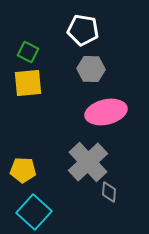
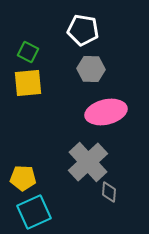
yellow pentagon: moved 8 px down
cyan square: rotated 24 degrees clockwise
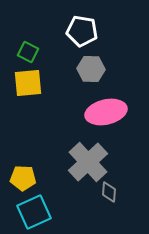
white pentagon: moved 1 px left, 1 px down
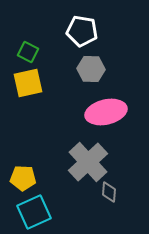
yellow square: rotated 8 degrees counterclockwise
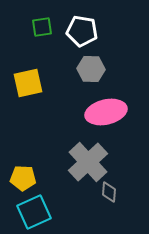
green square: moved 14 px right, 25 px up; rotated 35 degrees counterclockwise
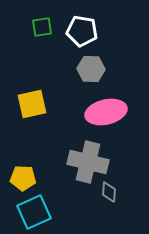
yellow square: moved 4 px right, 21 px down
gray cross: rotated 33 degrees counterclockwise
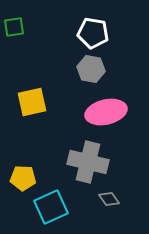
green square: moved 28 px left
white pentagon: moved 11 px right, 2 px down
gray hexagon: rotated 8 degrees clockwise
yellow square: moved 2 px up
gray diamond: moved 7 px down; rotated 40 degrees counterclockwise
cyan square: moved 17 px right, 5 px up
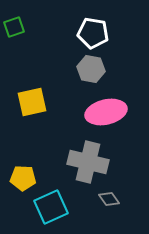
green square: rotated 10 degrees counterclockwise
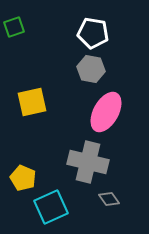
pink ellipse: rotated 48 degrees counterclockwise
yellow pentagon: rotated 20 degrees clockwise
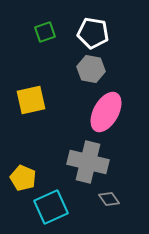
green square: moved 31 px right, 5 px down
yellow square: moved 1 px left, 2 px up
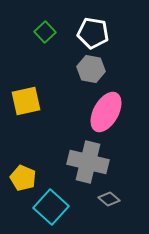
green square: rotated 25 degrees counterclockwise
yellow square: moved 5 px left, 1 px down
gray diamond: rotated 15 degrees counterclockwise
cyan square: rotated 24 degrees counterclockwise
